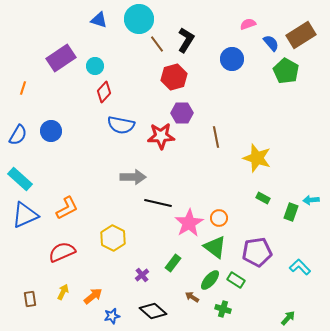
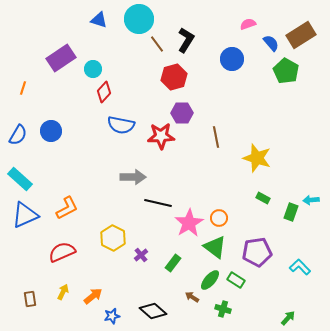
cyan circle at (95, 66): moved 2 px left, 3 px down
purple cross at (142, 275): moved 1 px left, 20 px up
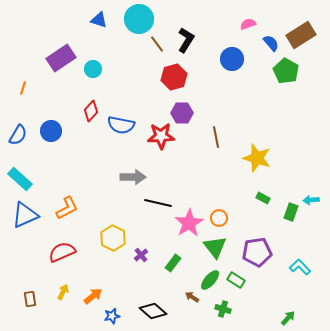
red diamond at (104, 92): moved 13 px left, 19 px down
green triangle at (215, 247): rotated 15 degrees clockwise
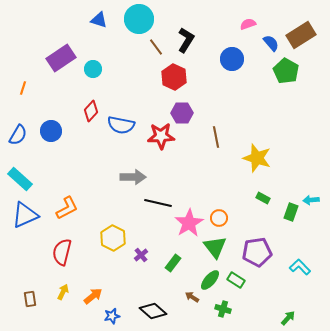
brown line at (157, 44): moved 1 px left, 3 px down
red hexagon at (174, 77): rotated 20 degrees counterclockwise
red semicircle at (62, 252): rotated 52 degrees counterclockwise
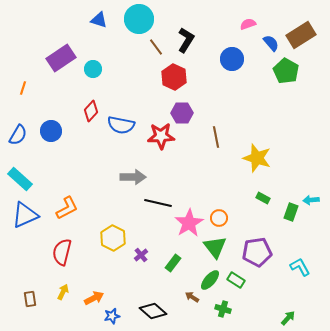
cyan L-shape at (300, 267): rotated 15 degrees clockwise
orange arrow at (93, 296): moved 1 px right, 2 px down; rotated 12 degrees clockwise
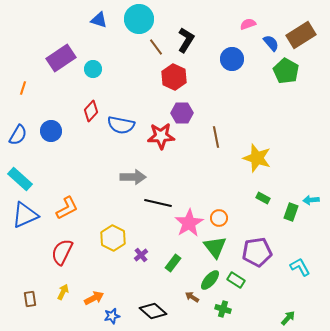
red semicircle at (62, 252): rotated 12 degrees clockwise
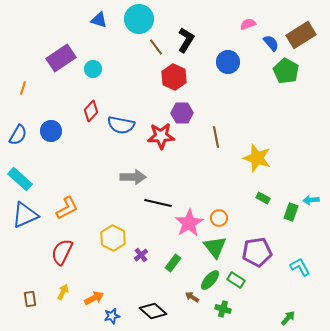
blue circle at (232, 59): moved 4 px left, 3 px down
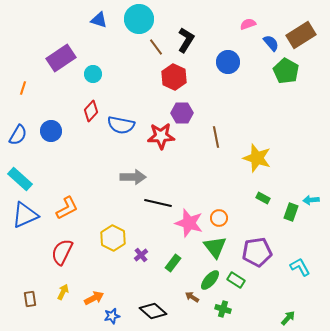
cyan circle at (93, 69): moved 5 px down
pink star at (189, 223): rotated 24 degrees counterclockwise
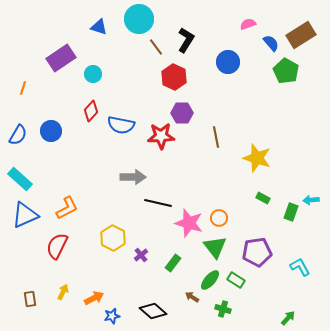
blue triangle at (99, 20): moved 7 px down
red semicircle at (62, 252): moved 5 px left, 6 px up
